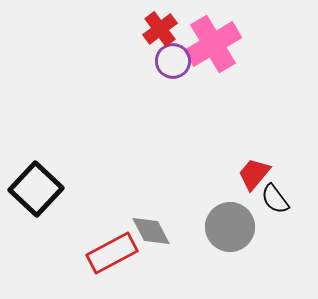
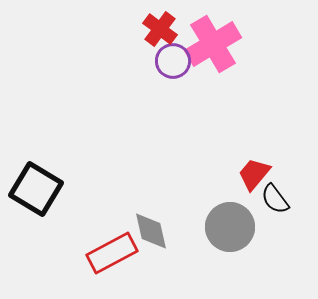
red cross: rotated 16 degrees counterclockwise
black square: rotated 12 degrees counterclockwise
gray diamond: rotated 15 degrees clockwise
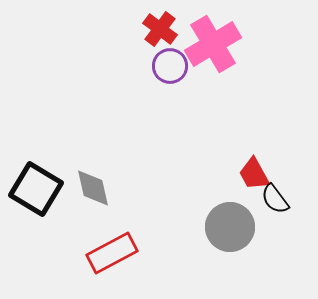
purple circle: moved 3 px left, 5 px down
red trapezoid: rotated 69 degrees counterclockwise
gray diamond: moved 58 px left, 43 px up
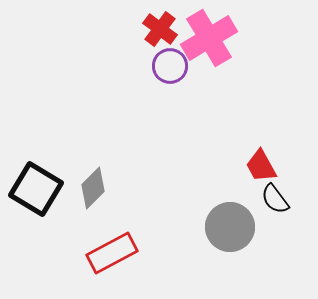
pink cross: moved 4 px left, 6 px up
red trapezoid: moved 7 px right, 8 px up
gray diamond: rotated 57 degrees clockwise
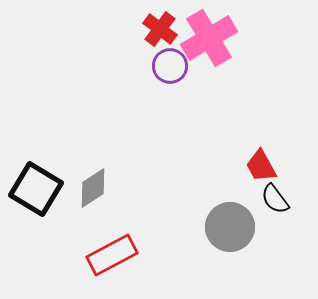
gray diamond: rotated 12 degrees clockwise
red rectangle: moved 2 px down
